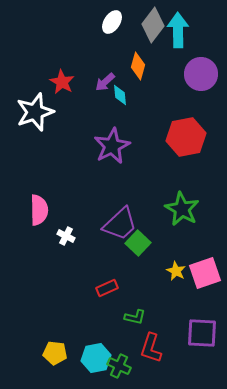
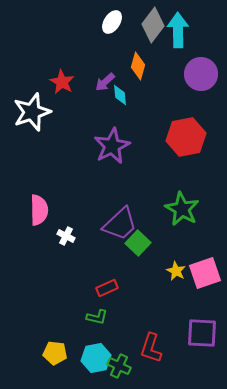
white star: moved 3 px left
green L-shape: moved 38 px left
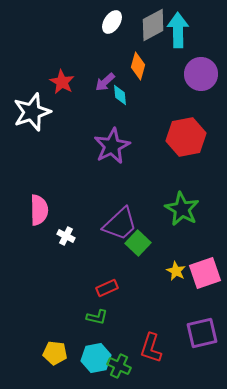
gray diamond: rotated 24 degrees clockwise
purple square: rotated 16 degrees counterclockwise
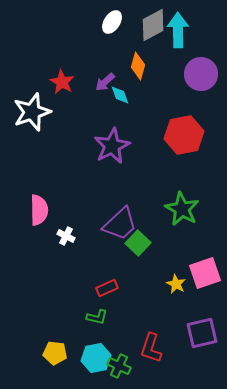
cyan diamond: rotated 15 degrees counterclockwise
red hexagon: moved 2 px left, 2 px up
yellow star: moved 13 px down
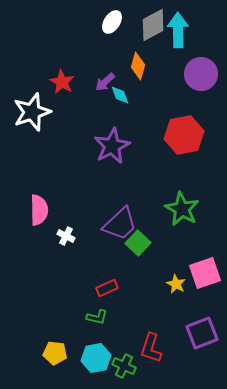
purple square: rotated 8 degrees counterclockwise
green cross: moved 5 px right
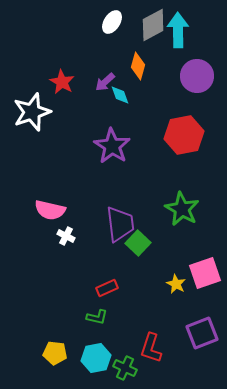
purple circle: moved 4 px left, 2 px down
purple star: rotated 12 degrees counterclockwise
pink semicircle: moved 11 px right; rotated 104 degrees clockwise
purple trapezoid: rotated 54 degrees counterclockwise
green cross: moved 1 px right, 2 px down
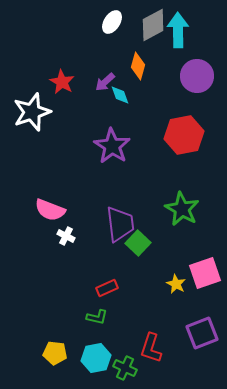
pink semicircle: rotated 8 degrees clockwise
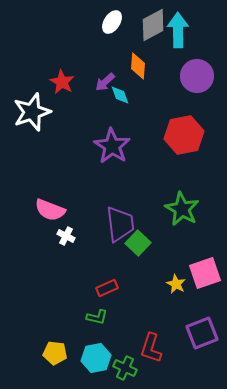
orange diamond: rotated 12 degrees counterclockwise
